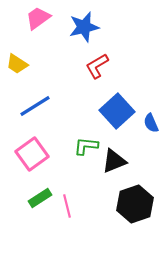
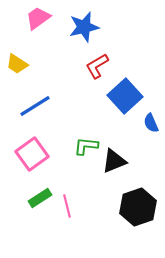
blue square: moved 8 px right, 15 px up
black hexagon: moved 3 px right, 3 px down
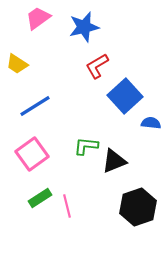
blue semicircle: rotated 120 degrees clockwise
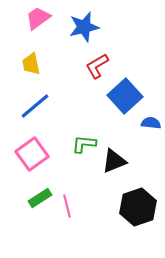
yellow trapezoid: moved 14 px right; rotated 45 degrees clockwise
blue line: rotated 8 degrees counterclockwise
green L-shape: moved 2 px left, 2 px up
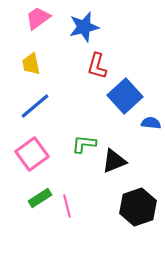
red L-shape: rotated 44 degrees counterclockwise
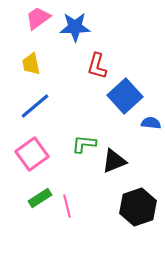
blue star: moved 9 px left; rotated 12 degrees clockwise
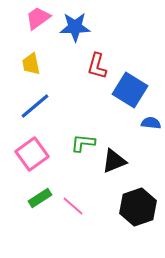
blue square: moved 5 px right, 6 px up; rotated 16 degrees counterclockwise
green L-shape: moved 1 px left, 1 px up
pink line: moved 6 px right; rotated 35 degrees counterclockwise
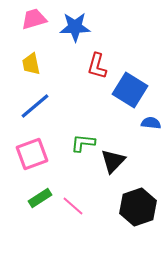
pink trapezoid: moved 4 px left, 1 px down; rotated 20 degrees clockwise
pink square: rotated 16 degrees clockwise
black triangle: moved 1 px left; rotated 24 degrees counterclockwise
